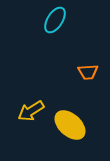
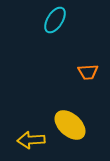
yellow arrow: moved 29 px down; rotated 28 degrees clockwise
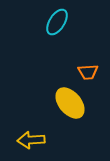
cyan ellipse: moved 2 px right, 2 px down
yellow ellipse: moved 22 px up; rotated 8 degrees clockwise
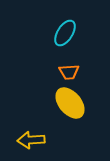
cyan ellipse: moved 8 px right, 11 px down
orange trapezoid: moved 19 px left
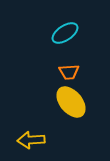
cyan ellipse: rotated 24 degrees clockwise
yellow ellipse: moved 1 px right, 1 px up
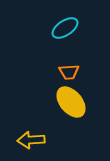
cyan ellipse: moved 5 px up
